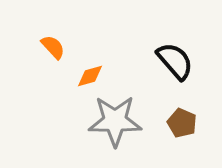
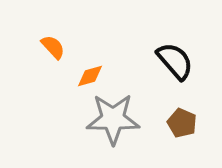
gray star: moved 2 px left, 2 px up
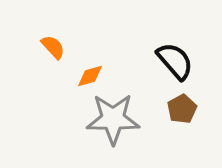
brown pentagon: moved 14 px up; rotated 20 degrees clockwise
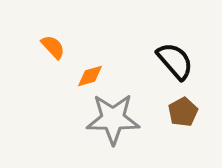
brown pentagon: moved 1 px right, 3 px down
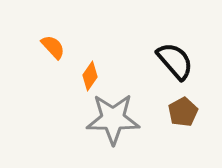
orange diamond: rotated 40 degrees counterclockwise
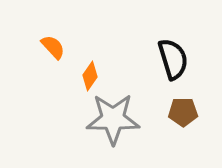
black semicircle: moved 2 px left, 2 px up; rotated 24 degrees clockwise
brown pentagon: rotated 28 degrees clockwise
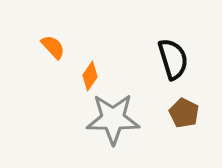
brown pentagon: moved 1 px right, 1 px down; rotated 28 degrees clockwise
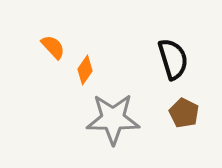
orange diamond: moved 5 px left, 6 px up
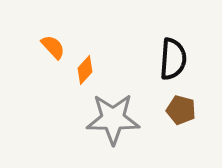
black semicircle: rotated 21 degrees clockwise
orange diamond: rotated 8 degrees clockwise
brown pentagon: moved 3 px left, 3 px up; rotated 12 degrees counterclockwise
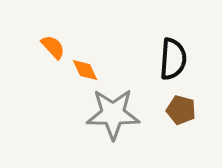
orange diamond: rotated 68 degrees counterclockwise
gray star: moved 5 px up
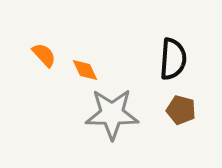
orange semicircle: moved 9 px left, 8 px down
gray star: moved 1 px left
